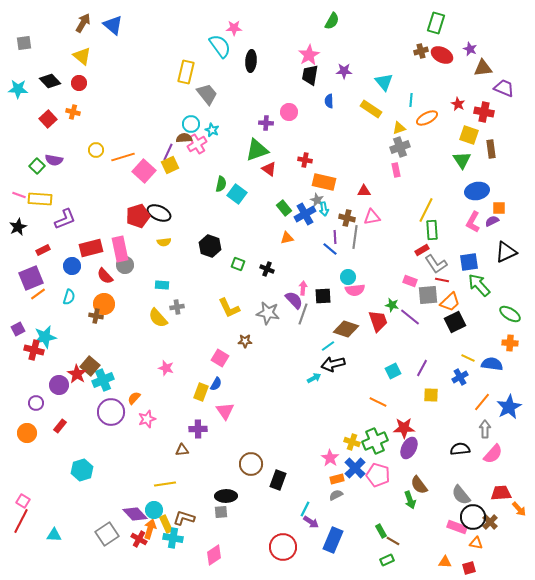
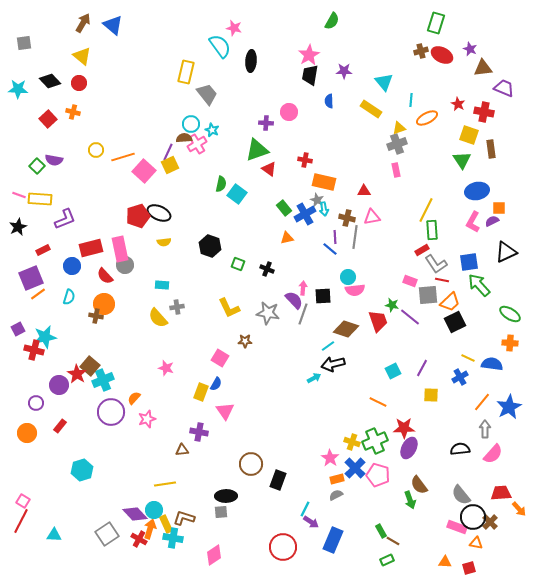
pink star at (234, 28): rotated 14 degrees clockwise
gray cross at (400, 147): moved 3 px left, 3 px up
purple cross at (198, 429): moved 1 px right, 3 px down; rotated 12 degrees clockwise
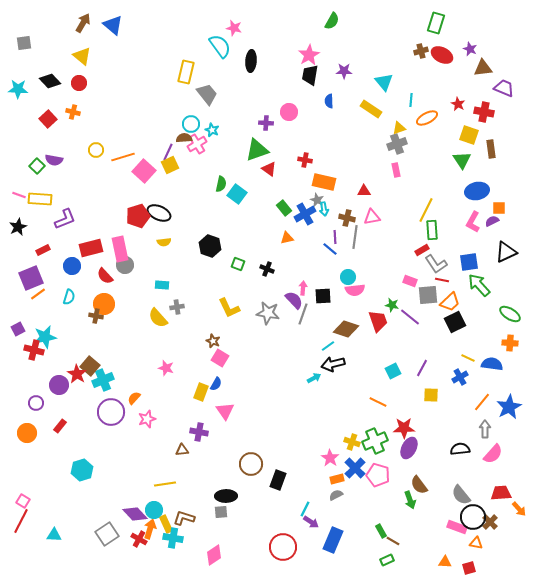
brown star at (245, 341): moved 32 px left; rotated 24 degrees clockwise
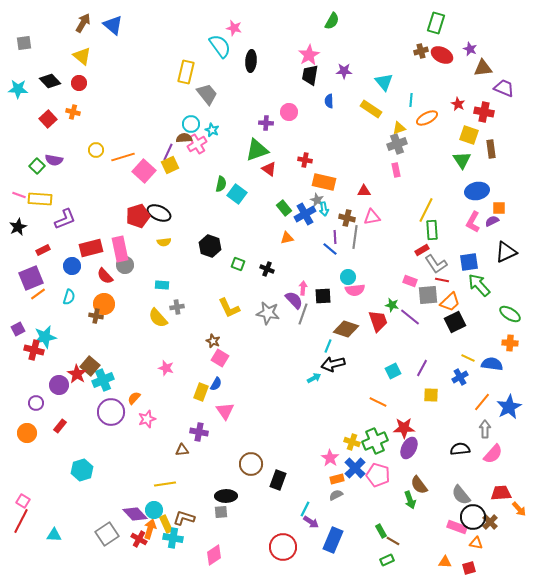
cyan line at (328, 346): rotated 32 degrees counterclockwise
